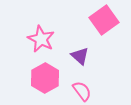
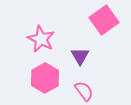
purple triangle: rotated 18 degrees clockwise
pink semicircle: moved 2 px right
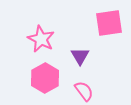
pink square: moved 5 px right, 3 px down; rotated 28 degrees clockwise
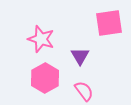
pink star: rotated 8 degrees counterclockwise
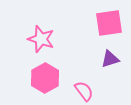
purple triangle: moved 30 px right, 3 px down; rotated 42 degrees clockwise
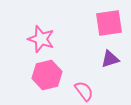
pink hexagon: moved 2 px right, 3 px up; rotated 16 degrees clockwise
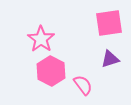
pink star: rotated 16 degrees clockwise
pink hexagon: moved 4 px right, 4 px up; rotated 20 degrees counterclockwise
pink semicircle: moved 1 px left, 6 px up
